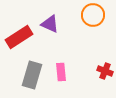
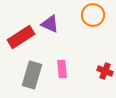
red rectangle: moved 2 px right
pink rectangle: moved 1 px right, 3 px up
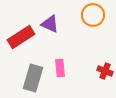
pink rectangle: moved 2 px left, 1 px up
gray rectangle: moved 1 px right, 3 px down
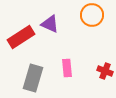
orange circle: moved 1 px left
pink rectangle: moved 7 px right
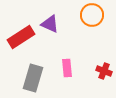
red cross: moved 1 px left
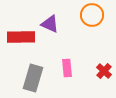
red rectangle: rotated 32 degrees clockwise
red cross: rotated 21 degrees clockwise
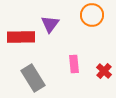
purple triangle: rotated 42 degrees clockwise
pink rectangle: moved 7 px right, 4 px up
gray rectangle: rotated 48 degrees counterclockwise
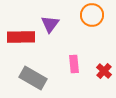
gray rectangle: rotated 28 degrees counterclockwise
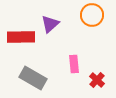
purple triangle: rotated 12 degrees clockwise
red cross: moved 7 px left, 9 px down
